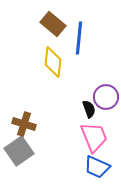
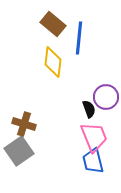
blue trapezoid: moved 4 px left, 6 px up; rotated 52 degrees clockwise
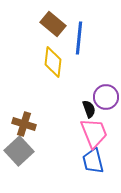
pink trapezoid: moved 4 px up
gray square: rotated 8 degrees counterclockwise
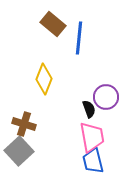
yellow diamond: moved 9 px left, 17 px down; rotated 16 degrees clockwise
pink trapezoid: moved 2 px left, 4 px down; rotated 12 degrees clockwise
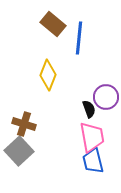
yellow diamond: moved 4 px right, 4 px up
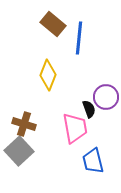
pink trapezoid: moved 17 px left, 9 px up
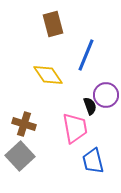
brown rectangle: rotated 35 degrees clockwise
blue line: moved 7 px right, 17 px down; rotated 16 degrees clockwise
yellow diamond: rotated 56 degrees counterclockwise
purple circle: moved 2 px up
black semicircle: moved 1 px right, 3 px up
gray square: moved 1 px right, 5 px down
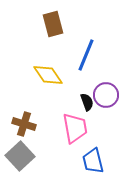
black semicircle: moved 3 px left, 4 px up
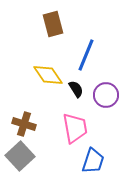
black semicircle: moved 11 px left, 13 px up; rotated 12 degrees counterclockwise
blue trapezoid: rotated 148 degrees counterclockwise
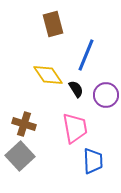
blue trapezoid: rotated 20 degrees counterclockwise
